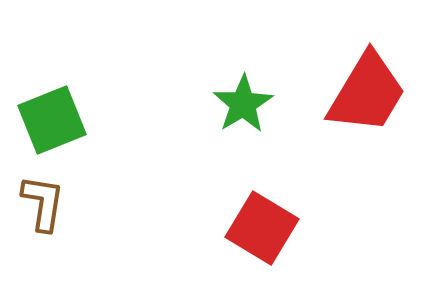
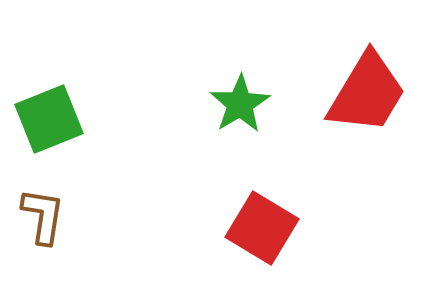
green star: moved 3 px left
green square: moved 3 px left, 1 px up
brown L-shape: moved 13 px down
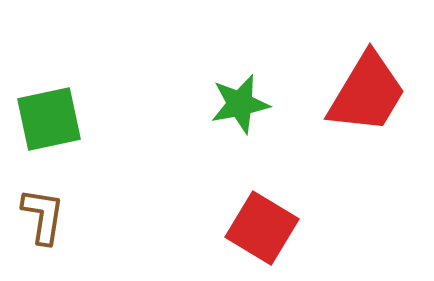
green star: rotated 20 degrees clockwise
green square: rotated 10 degrees clockwise
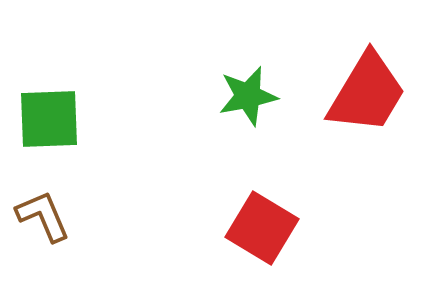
green star: moved 8 px right, 8 px up
green square: rotated 10 degrees clockwise
brown L-shape: rotated 32 degrees counterclockwise
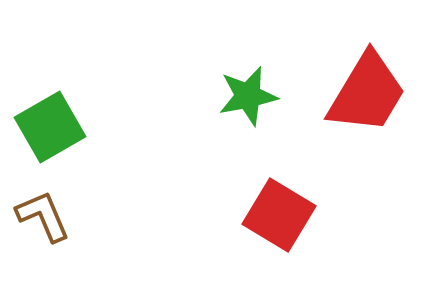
green square: moved 1 px right, 8 px down; rotated 28 degrees counterclockwise
red square: moved 17 px right, 13 px up
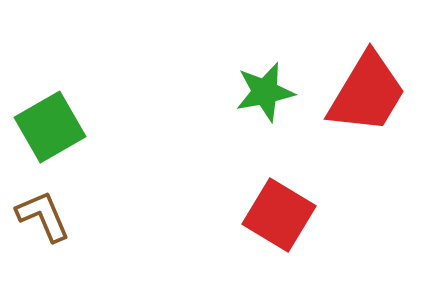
green star: moved 17 px right, 4 px up
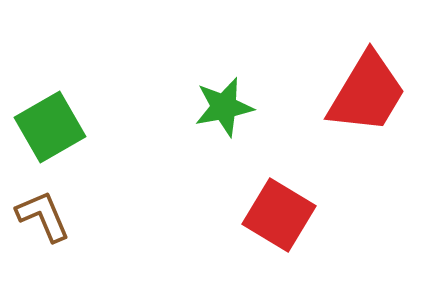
green star: moved 41 px left, 15 px down
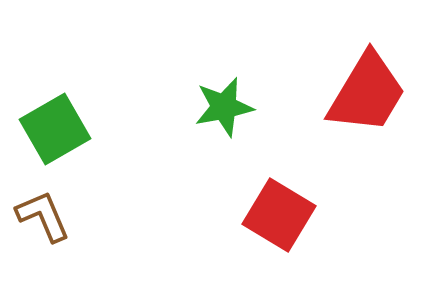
green square: moved 5 px right, 2 px down
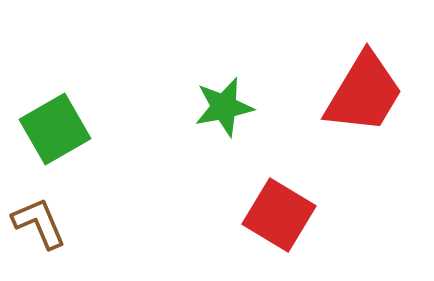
red trapezoid: moved 3 px left
brown L-shape: moved 4 px left, 7 px down
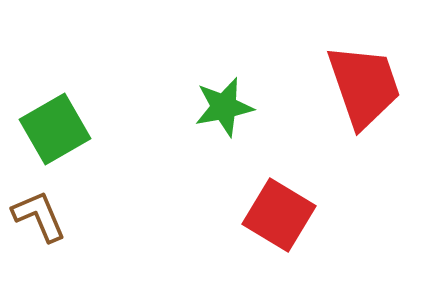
red trapezoid: moved 7 px up; rotated 50 degrees counterclockwise
brown L-shape: moved 7 px up
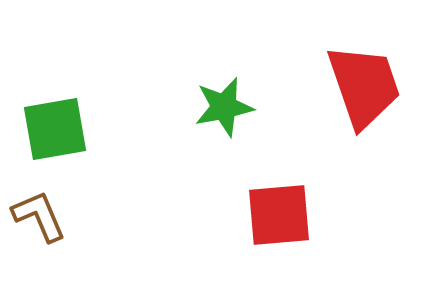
green square: rotated 20 degrees clockwise
red square: rotated 36 degrees counterclockwise
